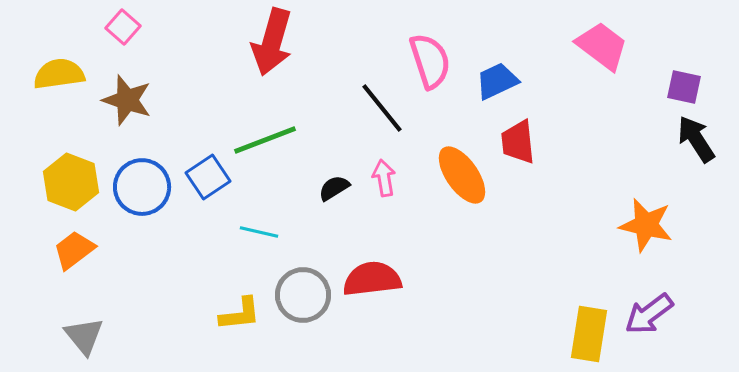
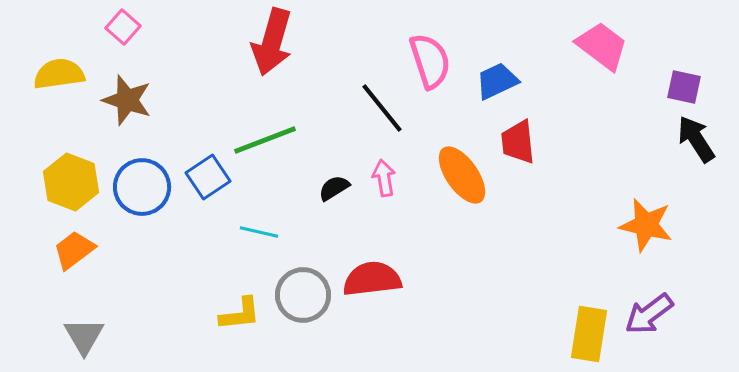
gray triangle: rotated 9 degrees clockwise
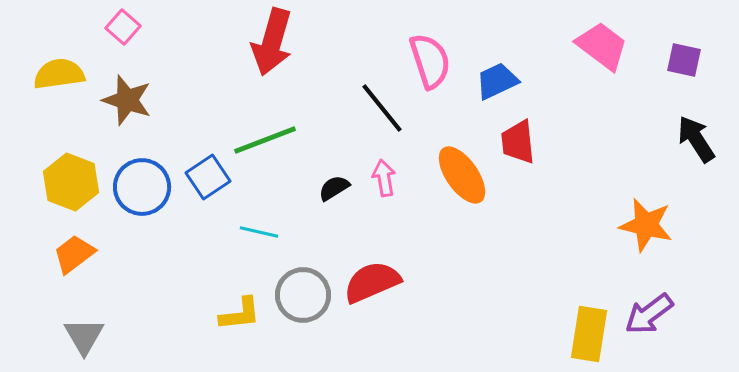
purple square: moved 27 px up
orange trapezoid: moved 4 px down
red semicircle: moved 3 px down; rotated 16 degrees counterclockwise
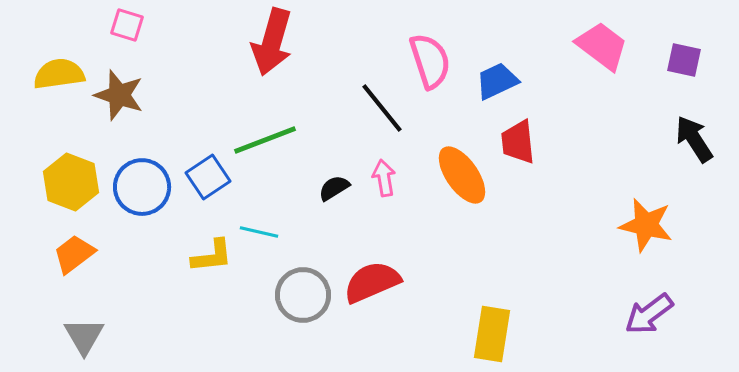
pink square: moved 4 px right, 2 px up; rotated 24 degrees counterclockwise
brown star: moved 8 px left, 5 px up
black arrow: moved 2 px left
yellow L-shape: moved 28 px left, 58 px up
yellow rectangle: moved 97 px left
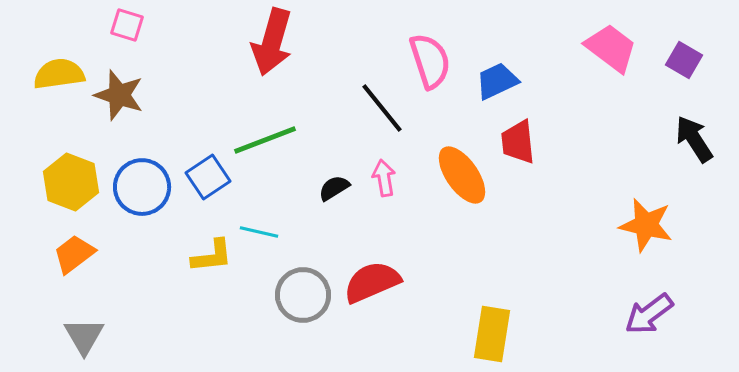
pink trapezoid: moved 9 px right, 2 px down
purple square: rotated 18 degrees clockwise
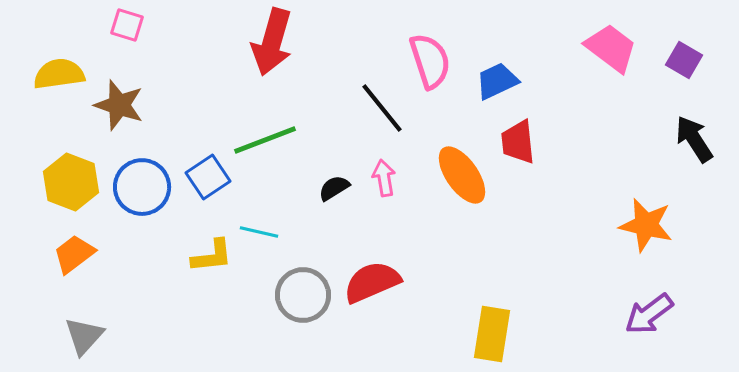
brown star: moved 10 px down
gray triangle: rotated 12 degrees clockwise
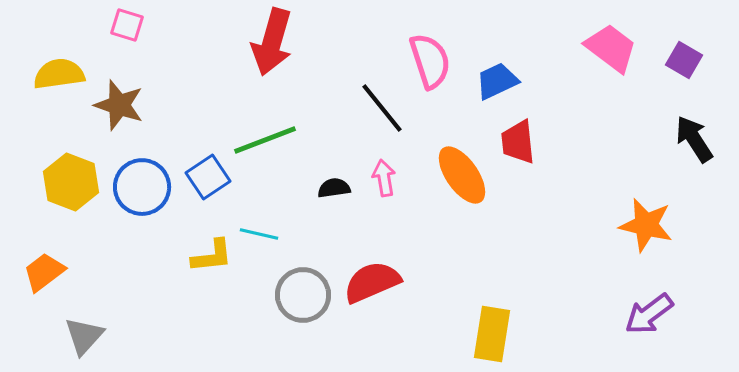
black semicircle: rotated 24 degrees clockwise
cyan line: moved 2 px down
orange trapezoid: moved 30 px left, 18 px down
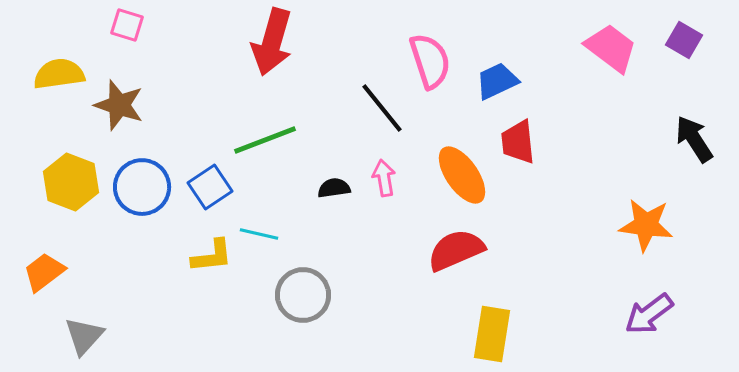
purple square: moved 20 px up
blue square: moved 2 px right, 10 px down
orange star: rotated 6 degrees counterclockwise
red semicircle: moved 84 px right, 32 px up
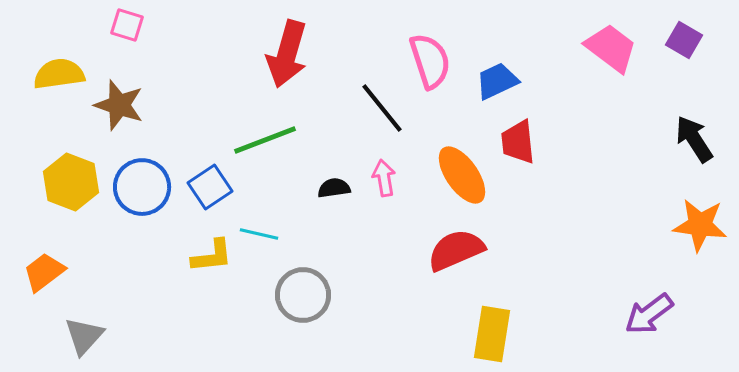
red arrow: moved 15 px right, 12 px down
orange star: moved 54 px right
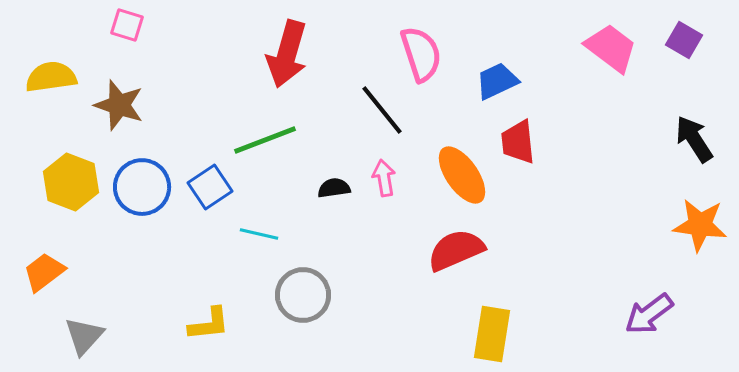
pink semicircle: moved 9 px left, 7 px up
yellow semicircle: moved 8 px left, 3 px down
black line: moved 2 px down
yellow L-shape: moved 3 px left, 68 px down
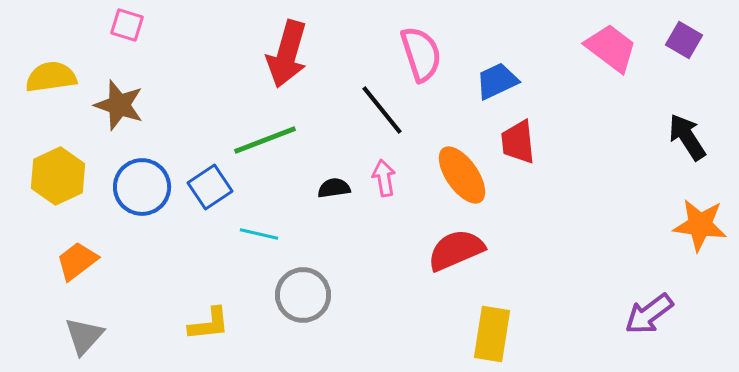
black arrow: moved 7 px left, 2 px up
yellow hexagon: moved 13 px left, 6 px up; rotated 14 degrees clockwise
orange trapezoid: moved 33 px right, 11 px up
